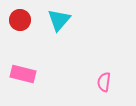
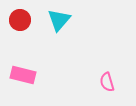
pink rectangle: moved 1 px down
pink semicircle: moved 3 px right; rotated 24 degrees counterclockwise
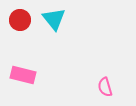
cyan triangle: moved 5 px left, 1 px up; rotated 20 degrees counterclockwise
pink semicircle: moved 2 px left, 5 px down
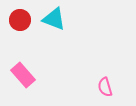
cyan triangle: rotated 30 degrees counterclockwise
pink rectangle: rotated 35 degrees clockwise
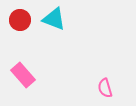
pink semicircle: moved 1 px down
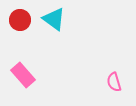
cyan triangle: rotated 15 degrees clockwise
pink semicircle: moved 9 px right, 6 px up
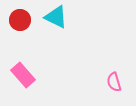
cyan triangle: moved 2 px right, 2 px up; rotated 10 degrees counterclockwise
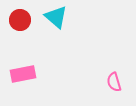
cyan triangle: rotated 15 degrees clockwise
pink rectangle: moved 1 px up; rotated 60 degrees counterclockwise
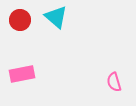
pink rectangle: moved 1 px left
